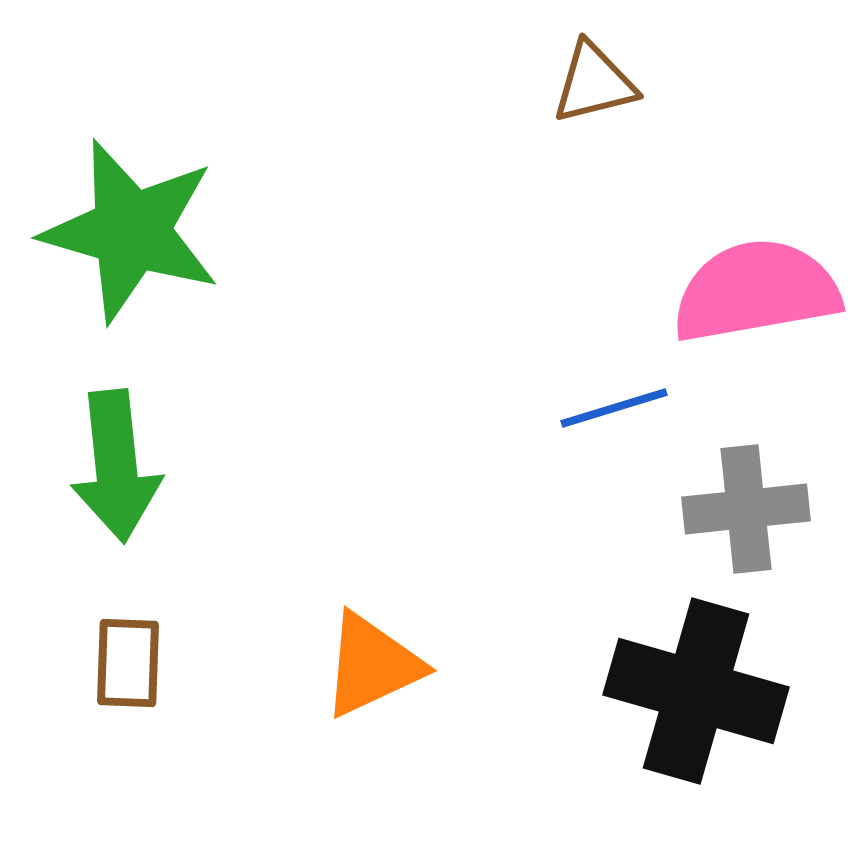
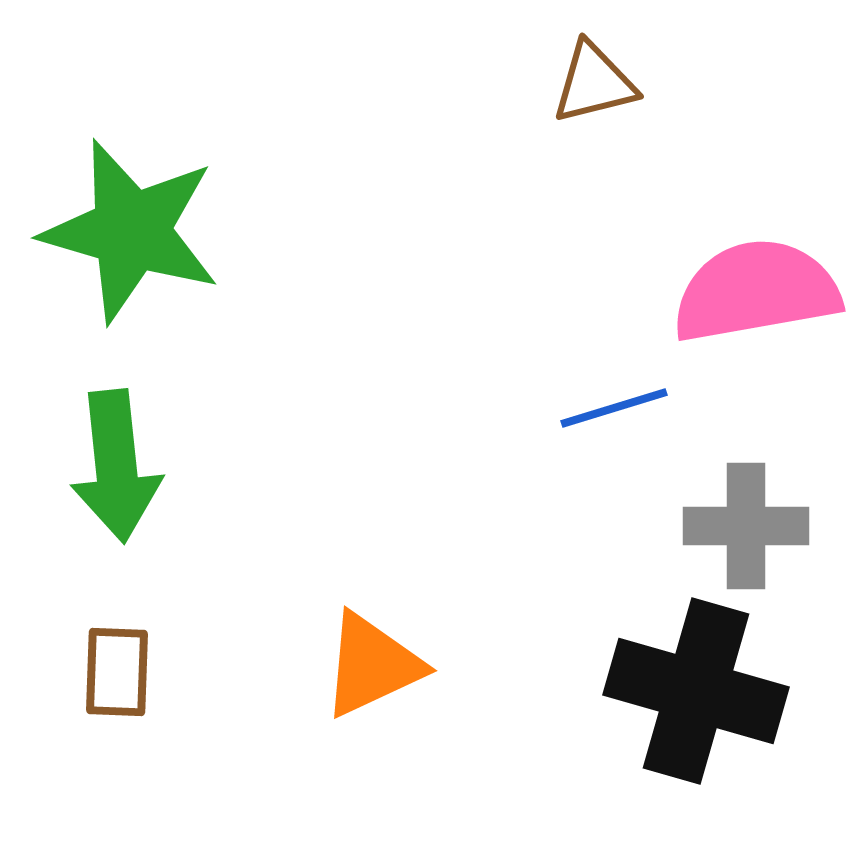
gray cross: moved 17 px down; rotated 6 degrees clockwise
brown rectangle: moved 11 px left, 9 px down
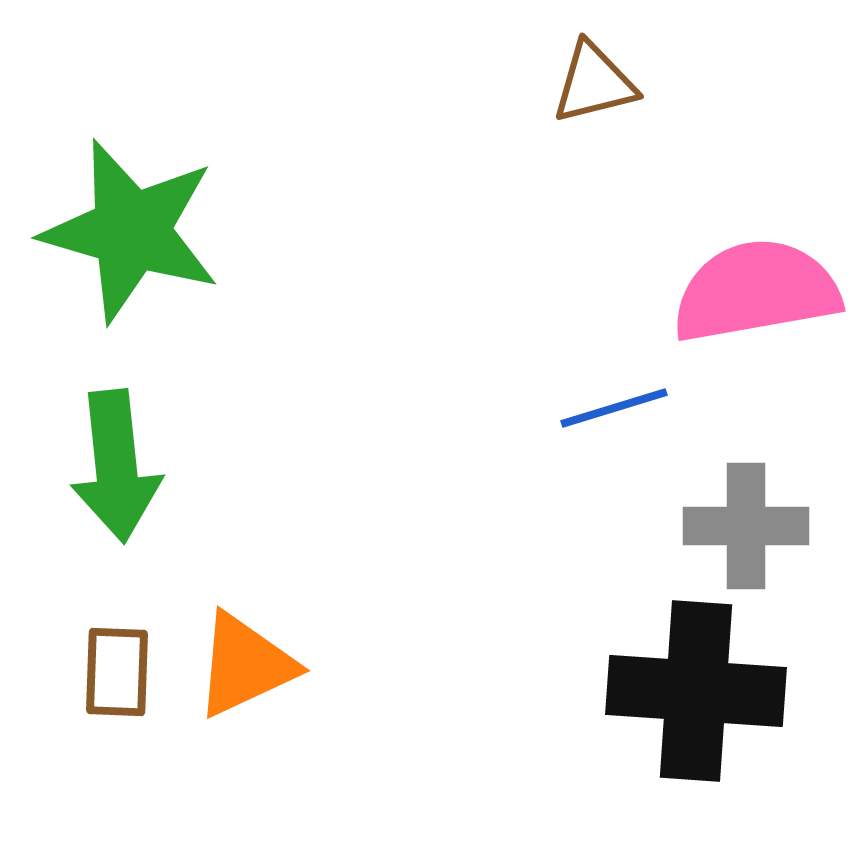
orange triangle: moved 127 px left
black cross: rotated 12 degrees counterclockwise
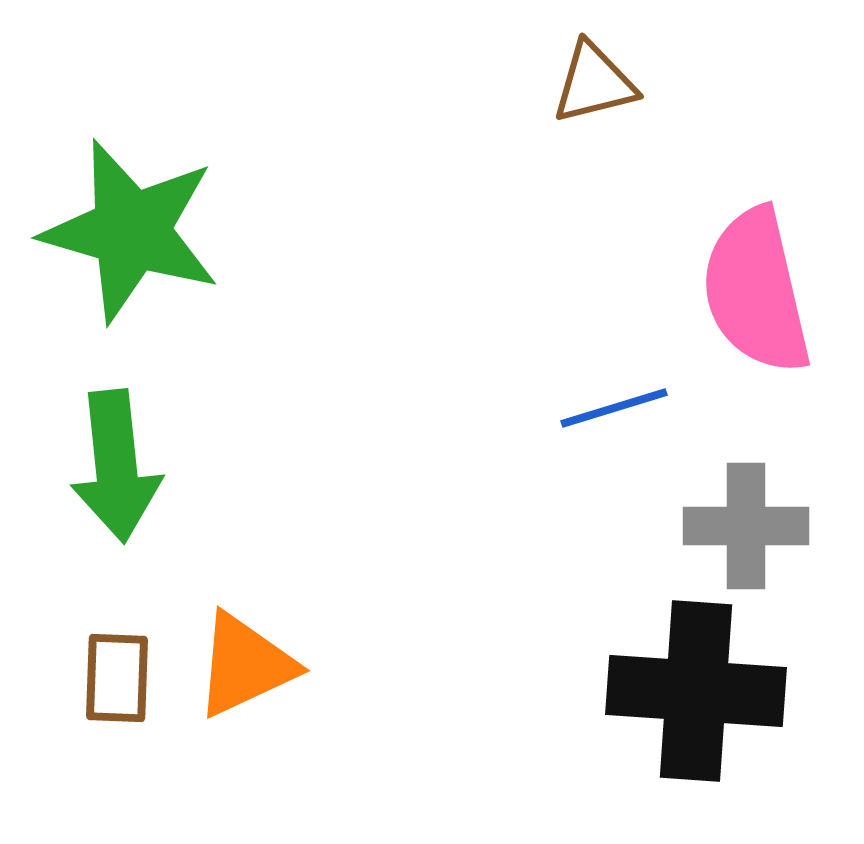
pink semicircle: rotated 93 degrees counterclockwise
brown rectangle: moved 6 px down
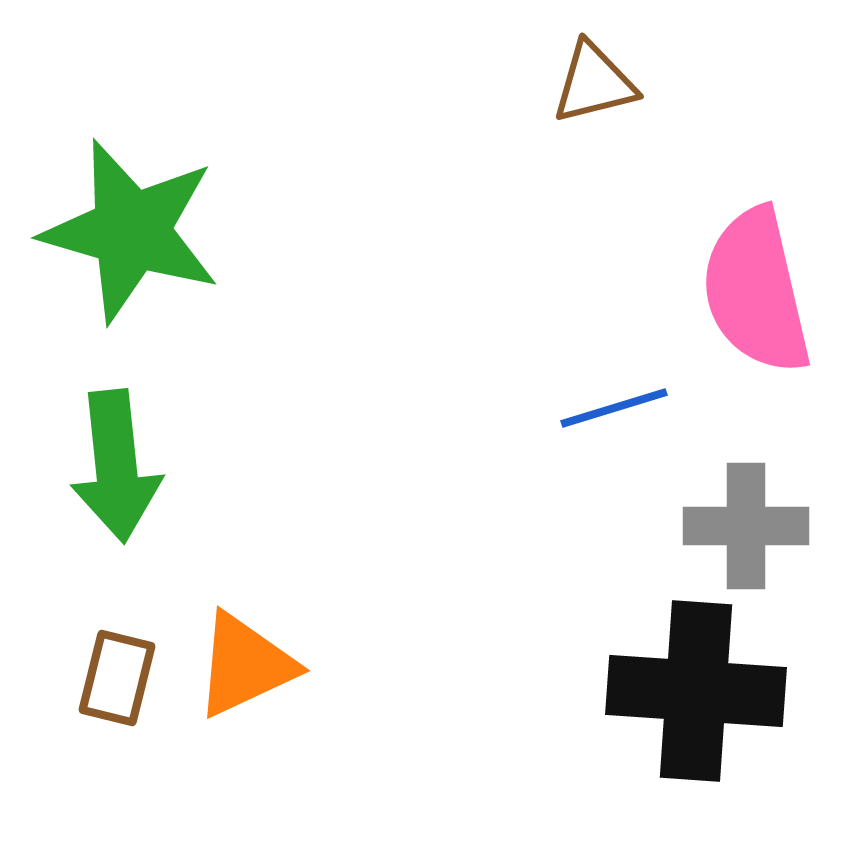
brown rectangle: rotated 12 degrees clockwise
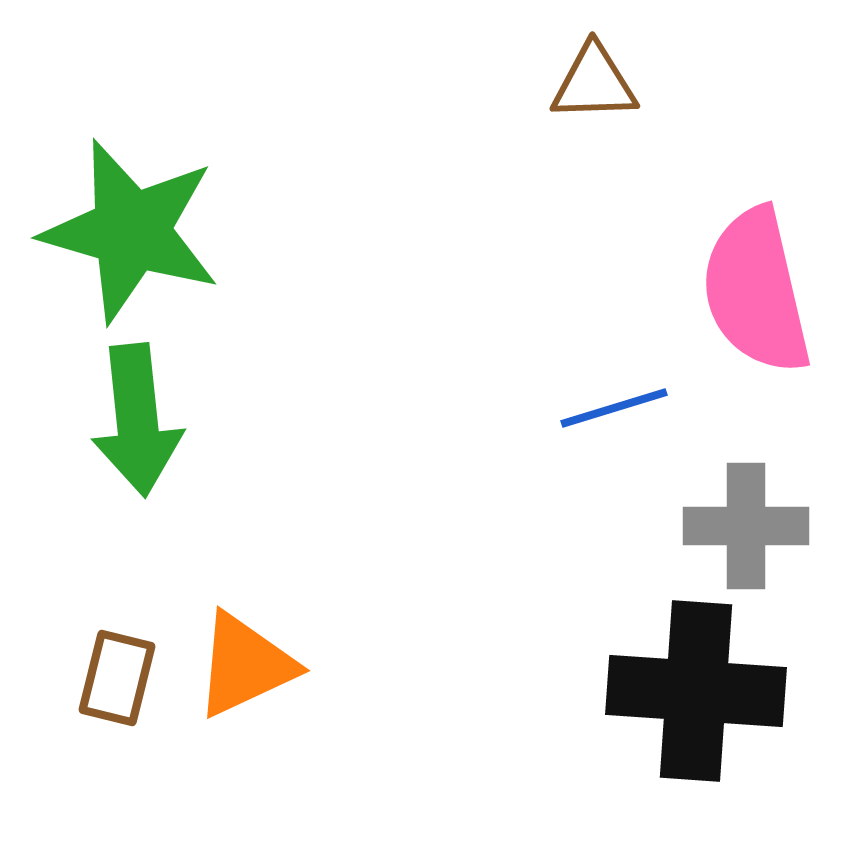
brown triangle: rotated 12 degrees clockwise
green arrow: moved 21 px right, 46 px up
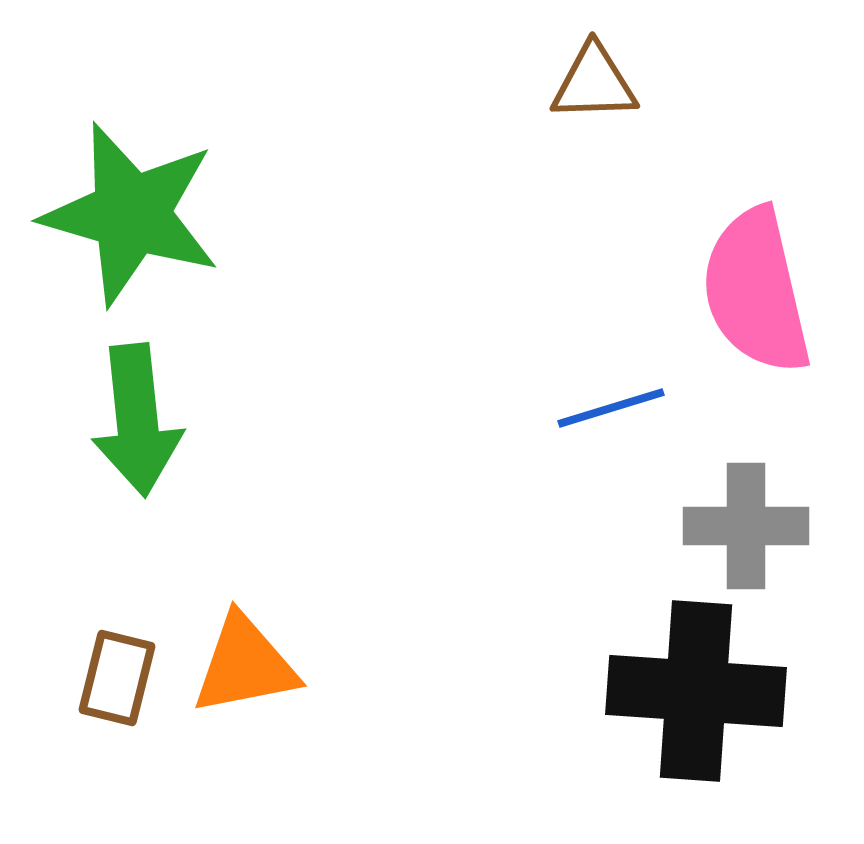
green star: moved 17 px up
blue line: moved 3 px left
orange triangle: rotated 14 degrees clockwise
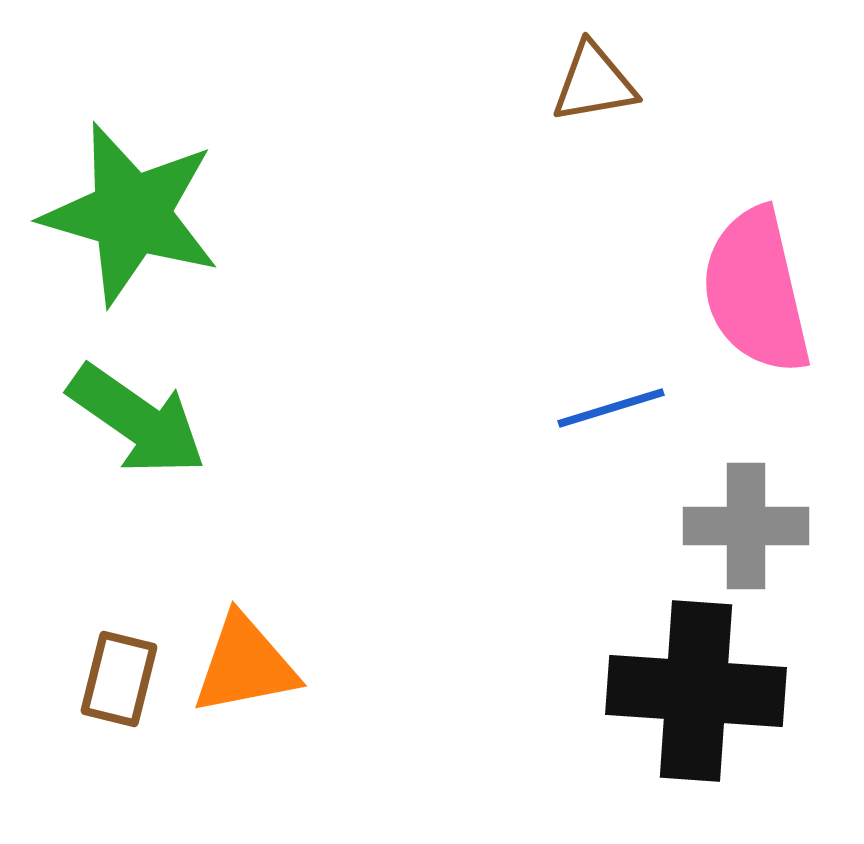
brown triangle: rotated 8 degrees counterclockwise
green arrow: rotated 49 degrees counterclockwise
brown rectangle: moved 2 px right, 1 px down
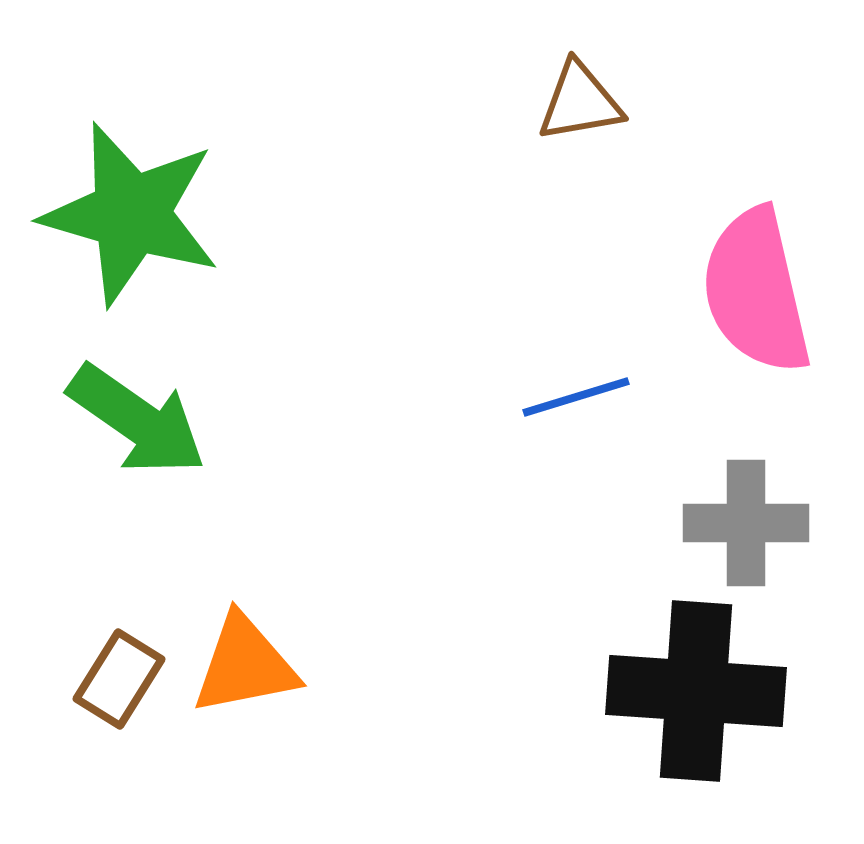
brown triangle: moved 14 px left, 19 px down
blue line: moved 35 px left, 11 px up
gray cross: moved 3 px up
brown rectangle: rotated 18 degrees clockwise
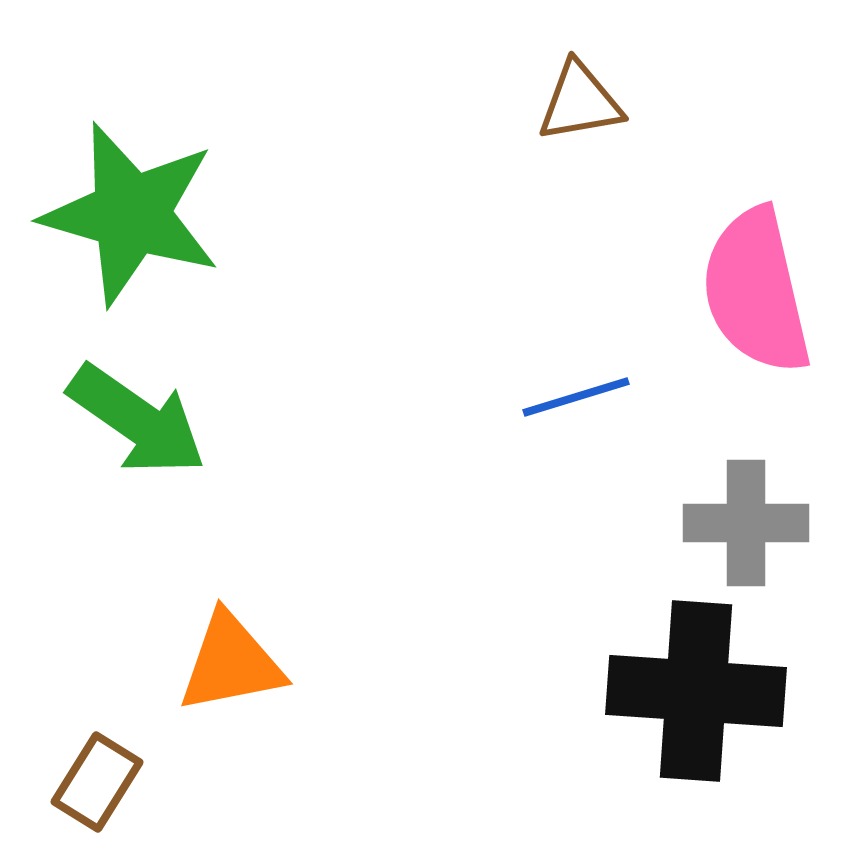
orange triangle: moved 14 px left, 2 px up
brown rectangle: moved 22 px left, 103 px down
